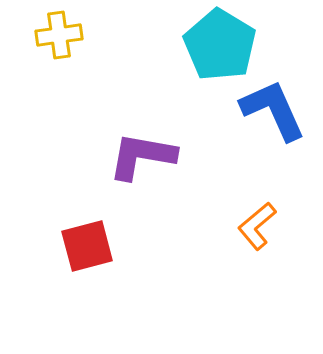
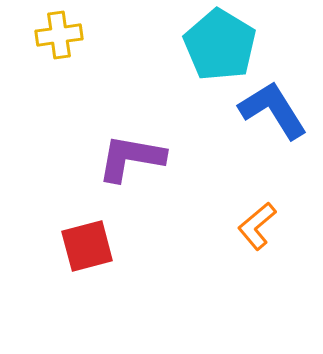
blue L-shape: rotated 8 degrees counterclockwise
purple L-shape: moved 11 px left, 2 px down
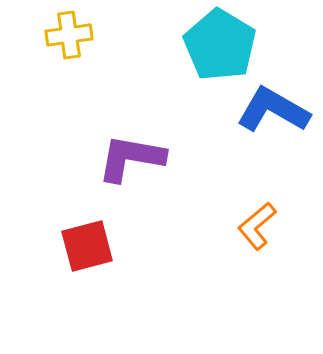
yellow cross: moved 10 px right
blue L-shape: rotated 28 degrees counterclockwise
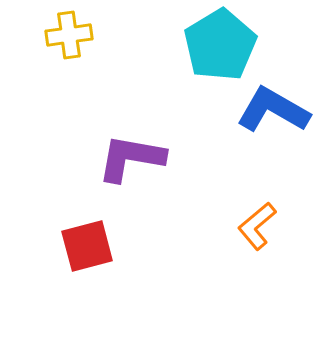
cyan pentagon: rotated 10 degrees clockwise
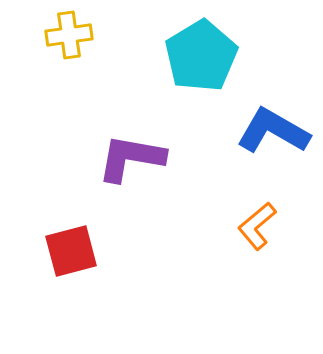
cyan pentagon: moved 19 px left, 11 px down
blue L-shape: moved 21 px down
red square: moved 16 px left, 5 px down
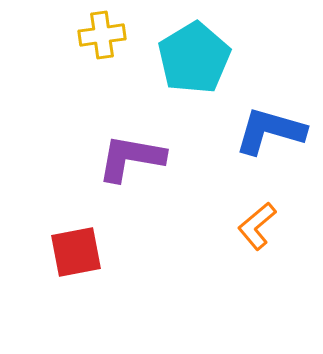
yellow cross: moved 33 px right
cyan pentagon: moved 7 px left, 2 px down
blue L-shape: moved 3 px left; rotated 14 degrees counterclockwise
red square: moved 5 px right, 1 px down; rotated 4 degrees clockwise
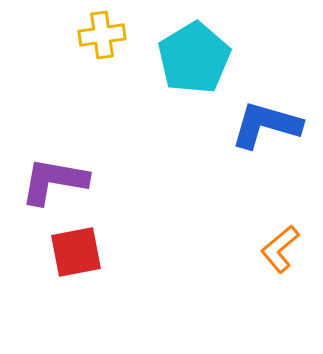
blue L-shape: moved 4 px left, 6 px up
purple L-shape: moved 77 px left, 23 px down
orange L-shape: moved 23 px right, 23 px down
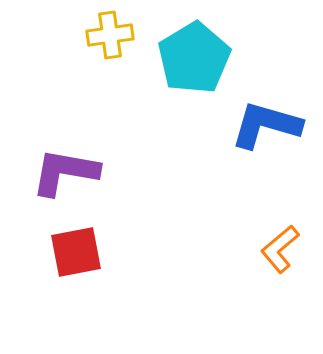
yellow cross: moved 8 px right
purple L-shape: moved 11 px right, 9 px up
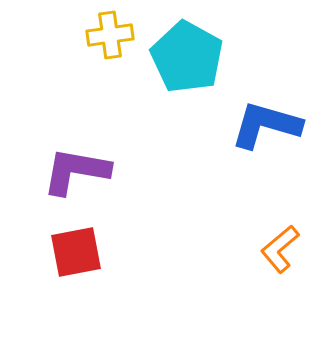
cyan pentagon: moved 7 px left, 1 px up; rotated 12 degrees counterclockwise
purple L-shape: moved 11 px right, 1 px up
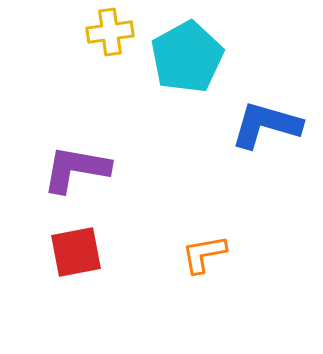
yellow cross: moved 3 px up
cyan pentagon: rotated 14 degrees clockwise
purple L-shape: moved 2 px up
orange L-shape: moved 76 px left, 5 px down; rotated 30 degrees clockwise
